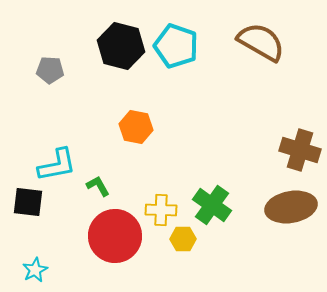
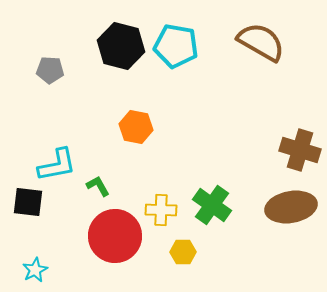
cyan pentagon: rotated 9 degrees counterclockwise
yellow hexagon: moved 13 px down
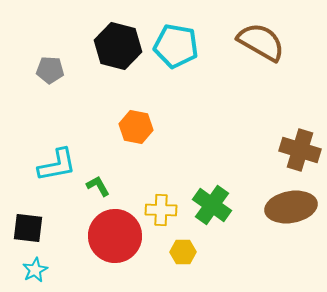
black hexagon: moved 3 px left
black square: moved 26 px down
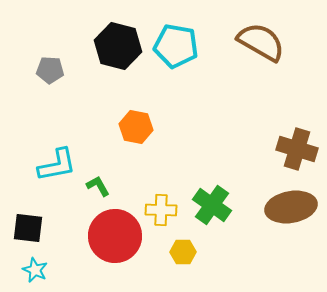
brown cross: moved 3 px left, 1 px up
cyan star: rotated 20 degrees counterclockwise
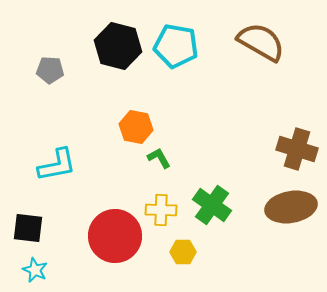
green L-shape: moved 61 px right, 28 px up
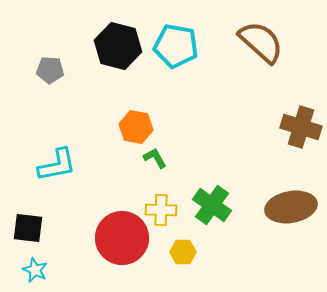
brown semicircle: rotated 12 degrees clockwise
brown cross: moved 4 px right, 22 px up
green L-shape: moved 4 px left
red circle: moved 7 px right, 2 px down
